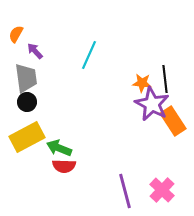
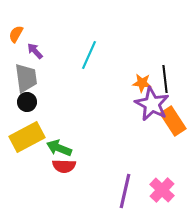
purple line: rotated 28 degrees clockwise
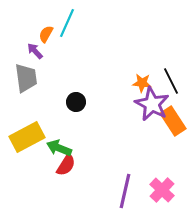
orange semicircle: moved 30 px right
cyan line: moved 22 px left, 32 px up
black line: moved 6 px right, 2 px down; rotated 20 degrees counterclockwise
black circle: moved 49 px right
red semicircle: moved 2 px right, 1 px up; rotated 60 degrees counterclockwise
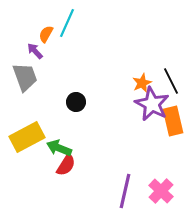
gray trapezoid: moved 1 px left, 1 px up; rotated 12 degrees counterclockwise
orange star: rotated 30 degrees counterclockwise
orange rectangle: rotated 20 degrees clockwise
pink cross: moved 1 px left, 1 px down
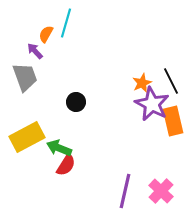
cyan line: moved 1 px left; rotated 8 degrees counterclockwise
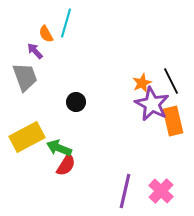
orange semicircle: rotated 60 degrees counterclockwise
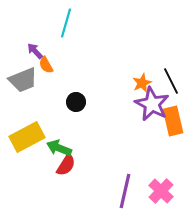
orange semicircle: moved 31 px down
gray trapezoid: moved 2 px left, 3 px down; rotated 88 degrees clockwise
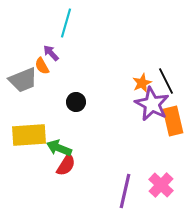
purple arrow: moved 16 px right, 2 px down
orange semicircle: moved 4 px left, 1 px down
black line: moved 5 px left
yellow rectangle: moved 2 px right, 2 px up; rotated 24 degrees clockwise
pink cross: moved 6 px up
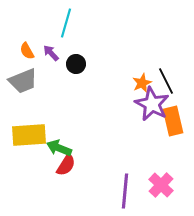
orange semicircle: moved 15 px left, 15 px up
gray trapezoid: moved 1 px down
black circle: moved 38 px up
purple line: rotated 8 degrees counterclockwise
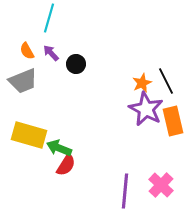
cyan line: moved 17 px left, 5 px up
purple star: moved 6 px left, 5 px down
yellow rectangle: rotated 20 degrees clockwise
